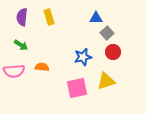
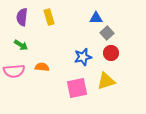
red circle: moved 2 px left, 1 px down
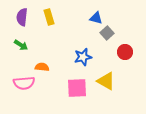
blue triangle: rotated 16 degrees clockwise
red circle: moved 14 px right, 1 px up
pink semicircle: moved 10 px right, 12 px down
yellow triangle: rotated 48 degrees clockwise
pink square: rotated 10 degrees clockwise
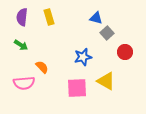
orange semicircle: rotated 40 degrees clockwise
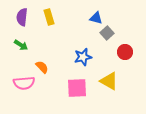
yellow triangle: moved 3 px right
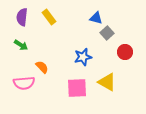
yellow rectangle: rotated 21 degrees counterclockwise
yellow triangle: moved 2 px left, 1 px down
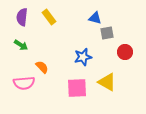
blue triangle: moved 1 px left
gray square: rotated 32 degrees clockwise
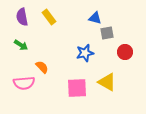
purple semicircle: rotated 18 degrees counterclockwise
blue star: moved 2 px right, 4 px up
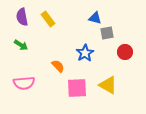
yellow rectangle: moved 1 px left, 2 px down
blue star: rotated 18 degrees counterclockwise
orange semicircle: moved 16 px right, 1 px up
yellow triangle: moved 1 px right, 3 px down
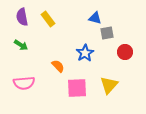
yellow triangle: moved 1 px right; rotated 42 degrees clockwise
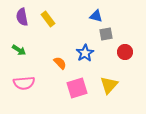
blue triangle: moved 1 px right, 2 px up
gray square: moved 1 px left, 1 px down
green arrow: moved 2 px left, 5 px down
orange semicircle: moved 2 px right, 3 px up
pink square: rotated 15 degrees counterclockwise
